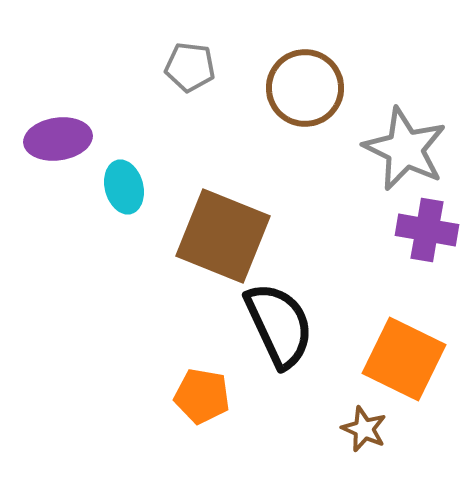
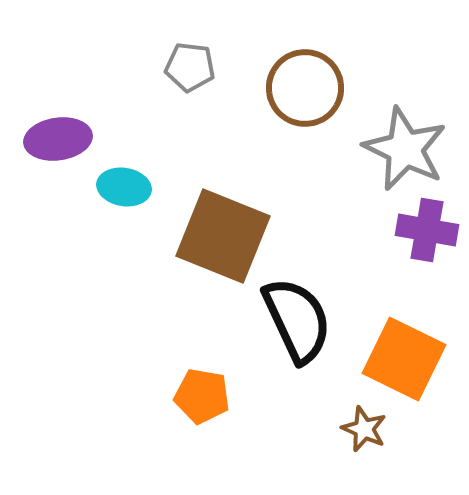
cyan ellipse: rotated 66 degrees counterclockwise
black semicircle: moved 18 px right, 5 px up
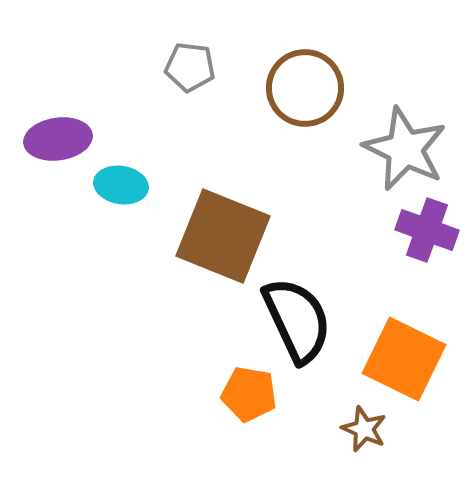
cyan ellipse: moved 3 px left, 2 px up
purple cross: rotated 10 degrees clockwise
orange pentagon: moved 47 px right, 2 px up
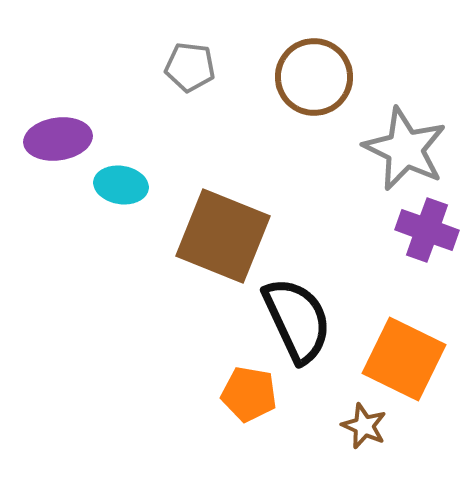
brown circle: moved 9 px right, 11 px up
brown star: moved 3 px up
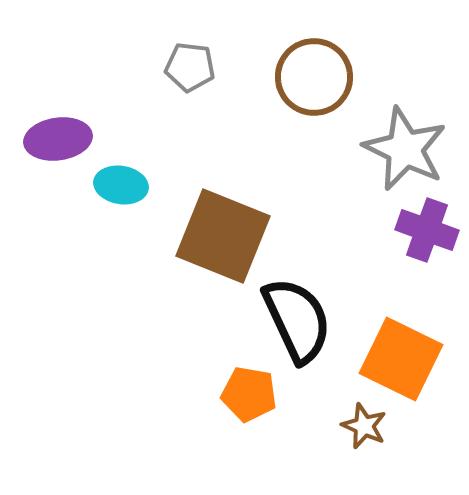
orange square: moved 3 px left
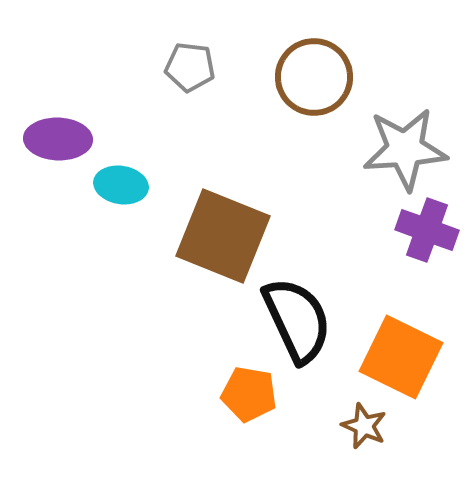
purple ellipse: rotated 10 degrees clockwise
gray star: rotated 30 degrees counterclockwise
orange square: moved 2 px up
